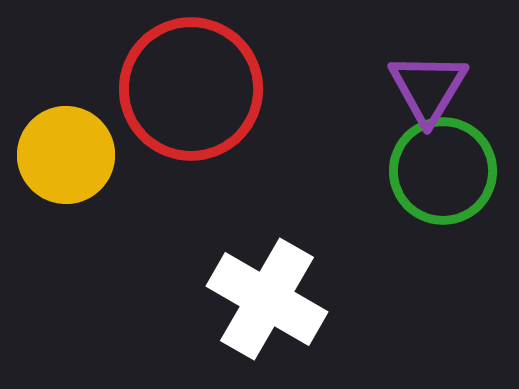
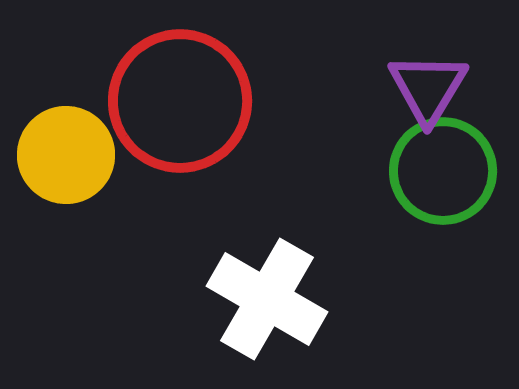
red circle: moved 11 px left, 12 px down
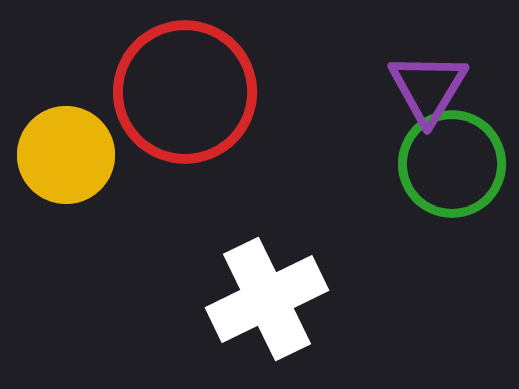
red circle: moved 5 px right, 9 px up
green circle: moved 9 px right, 7 px up
white cross: rotated 34 degrees clockwise
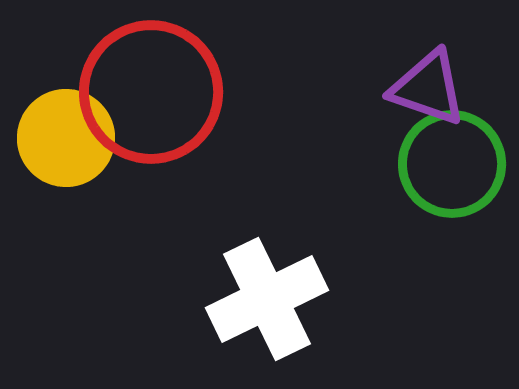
purple triangle: rotated 42 degrees counterclockwise
red circle: moved 34 px left
yellow circle: moved 17 px up
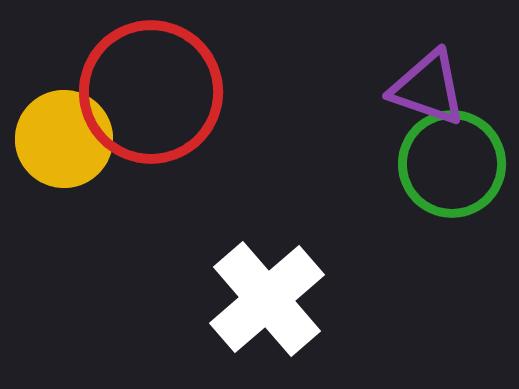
yellow circle: moved 2 px left, 1 px down
white cross: rotated 15 degrees counterclockwise
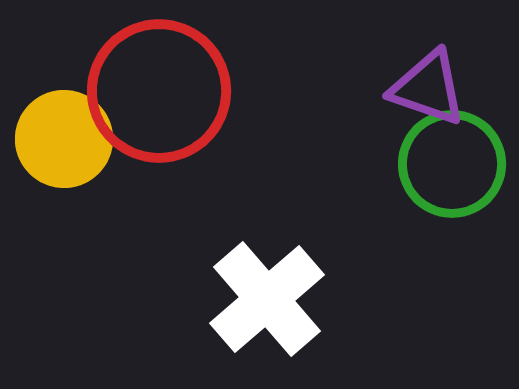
red circle: moved 8 px right, 1 px up
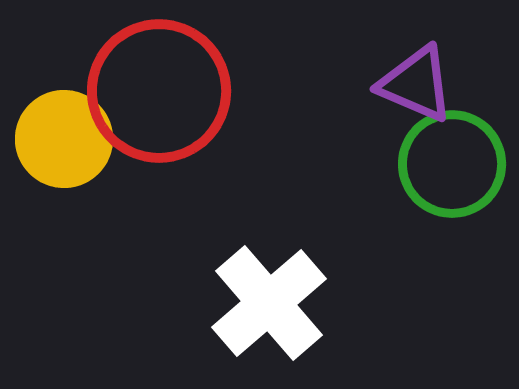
purple triangle: moved 12 px left, 4 px up; rotated 4 degrees clockwise
white cross: moved 2 px right, 4 px down
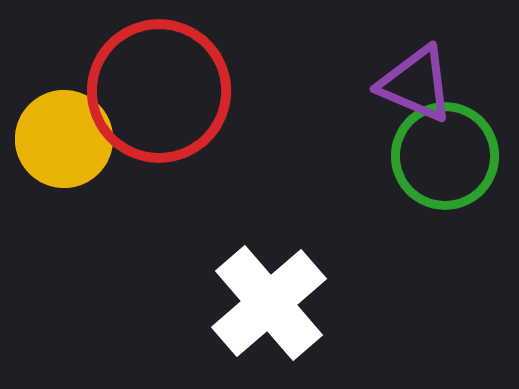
green circle: moved 7 px left, 8 px up
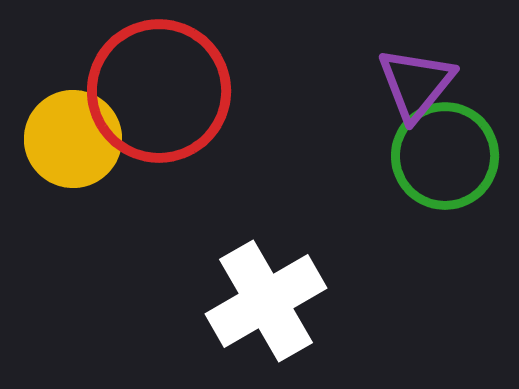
purple triangle: rotated 46 degrees clockwise
yellow circle: moved 9 px right
white cross: moved 3 px left, 2 px up; rotated 11 degrees clockwise
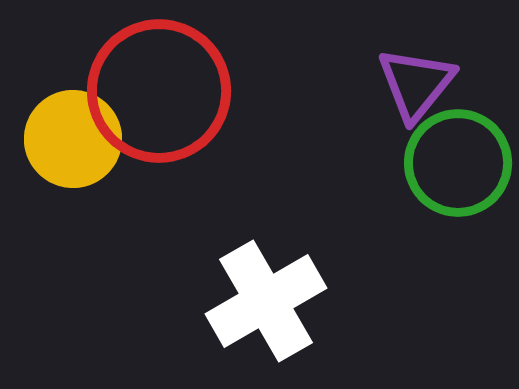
green circle: moved 13 px right, 7 px down
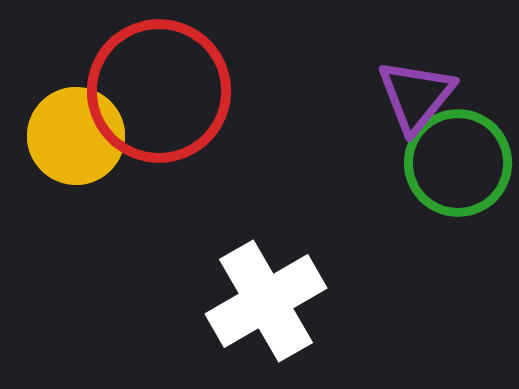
purple triangle: moved 12 px down
yellow circle: moved 3 px right, 3 px up
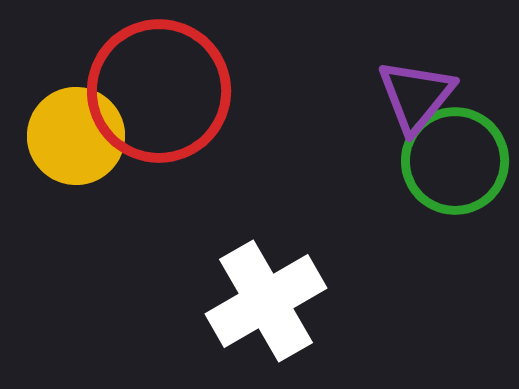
green circle: moved 3 px left, 2 px up
